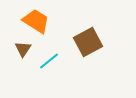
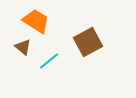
brown triangle: moved 2 px up; rotated 24 degrees counterclockwise
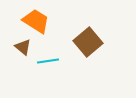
brown square: rotated 12 degrees counterclockwise
cyan line: moved 1 px left; rotated 30 degrees clockwise
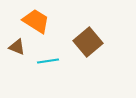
brown triangle: moved 6 px left; rotated 18 degrees counterclockwise
